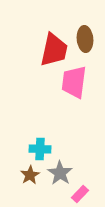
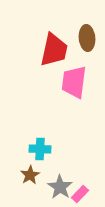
brown ellipse: moved 2 px right, 1 px up
gray star: moved 14 px down
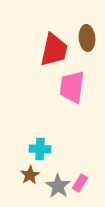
pink trapezoid: moved 2 px left, 5 px down
gray star: moved 2 px left, 1 px up
pink rectangle: moved 11 px up; rotated 12 degrees counterclockwise
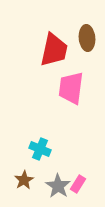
pink trapezoid: moved 1 px left, 1 px down
cyan cross: rotated 20 degrees clockwise
brown star: moved 6 px left, 5 px down
pink rectangle: moved 2 px left, 1 px down
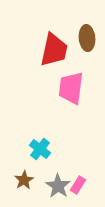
cyan cross: rotated 15 degrees clockwise
pink rectangle: moved 1 px down
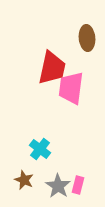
red trapezoid: moved 2 px left, 18 px down
brown star: rotated 18 degrees counterclockwise
pink rectangle: rotated 18 degrees counterclockwise
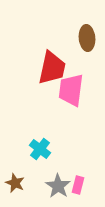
pink trapezoid: moved 2 px down
brown star: moved 9 px left, 3 px down
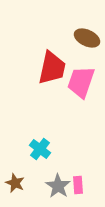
brown ellipse: rotated 60 degrees counterclockwise
pink trapezoid: moved 10 px right, 8 px up; rotated 12 degrees clockwise
pink rectangle: rotated 18 degrees counterclockwise
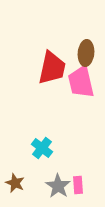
brown ellipse: moved 1 px left, 15 px down; rotated 70 degrees clockwise
pink trapezoid: rotated 32 degrees counterclockwise
cyan cross: moved 2 px right, 1 px up
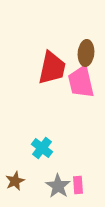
brown star: moved 2 px up; rotated 24 degrees clockwise
